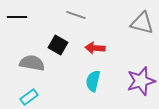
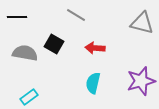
gray line: rotated 12 degrees clockwise
black square: moved 4 px left, 1 px up
gray semicircle: moved 7 px left, 10 px up
cyan semicircle: moved 2 px down
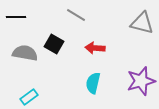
black line: moved 1 px left
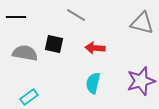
black square: rotated 18 degrees counterclockwise
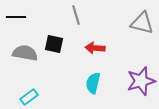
gray line: rotated 42 degrees clockwise
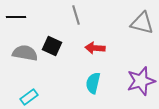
black square: moved 2 px left, 2 px down; rotated 12 degrees clockwise
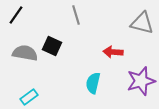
black line: moved 2 px up; rotated 54 degrees counterclockwise
red arrow: moved 18 px right, 4 px down
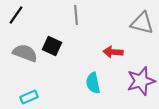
gray line: rotated 12 degrees clockwise
gray semicircle: rotated 10 degrees clockwise
cyan semicircle: rotated 25 degrees counterclockwise
cyan rectangle: rotated 12 degrees clockwise
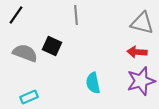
red arrow: moved 24 px right
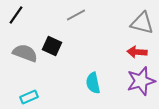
gray line: rotated 66 degrees clockwise
